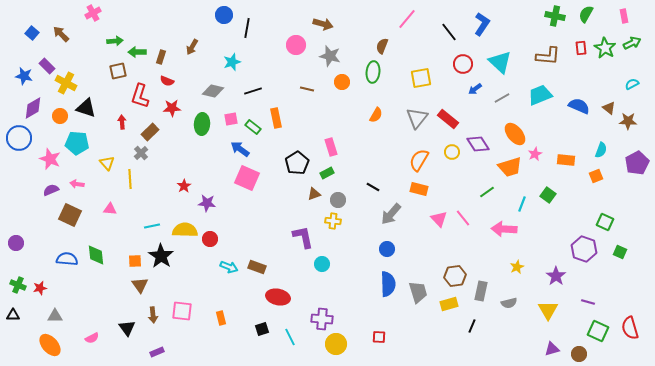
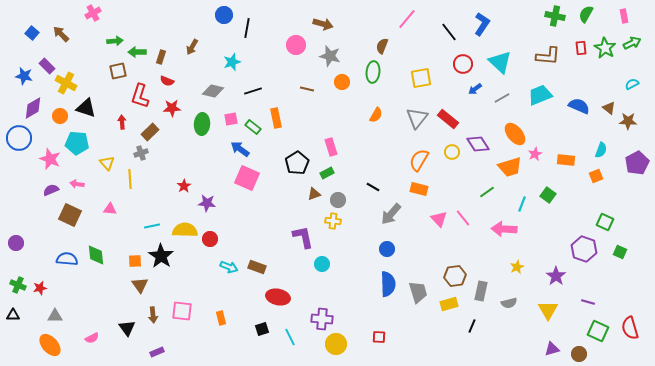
gray cross at (141, 153): rotated 24 degrees clockwise
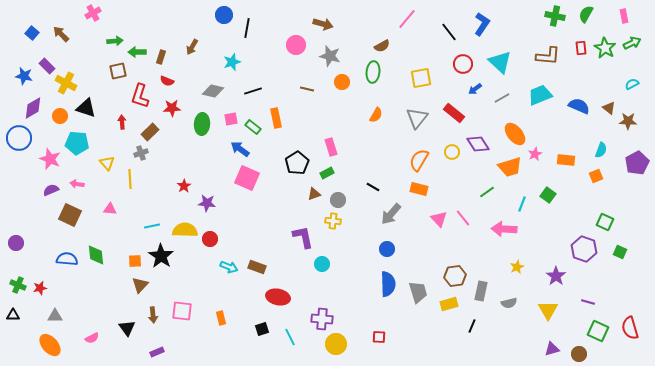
brown semicircle at (382, 46): rotated 140 degrees counterclockwise
red rectangle at (448, 119): moved 6 px right, 6 px up
brown triangle at (140, 285): rotated 18 degrees clockwise
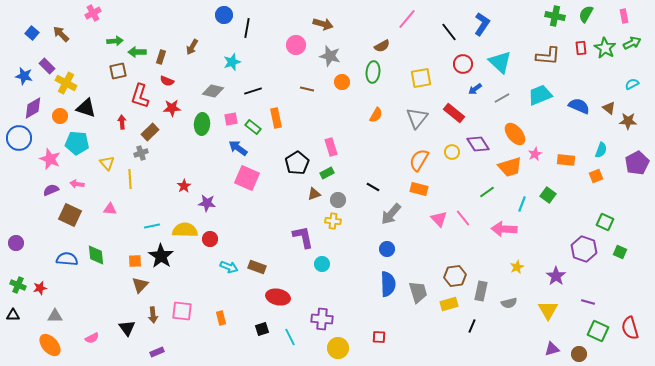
blue arrow at (240, 149): moved 2 px left, 1 px up
yellow circle at (336, 344): moved 2 px right, 4 px down
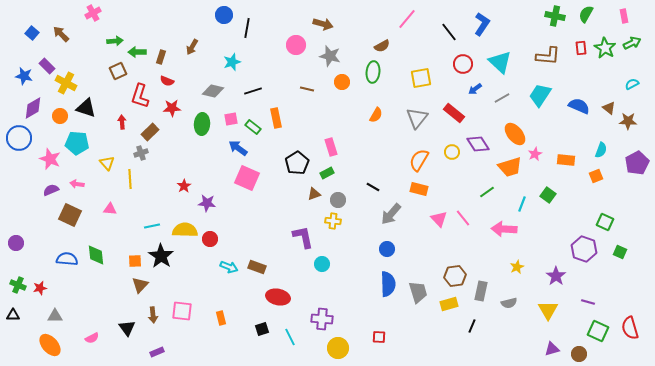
brown square at (118, 71): rotated 12 degrees counterclockwise
cyan trapezoid at (540, 95): rotated 35 degrees counterclockwise
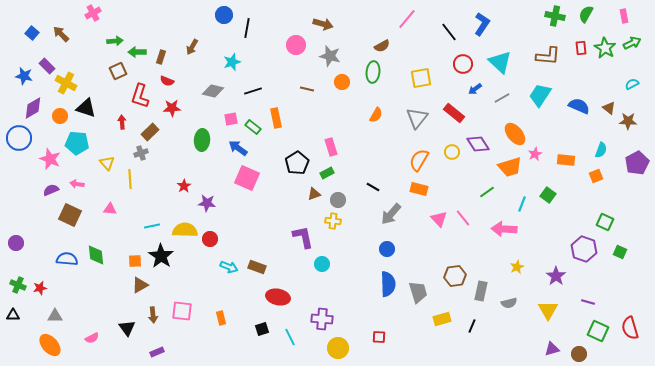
green ellipse at (202, 124): moved 16 px down
brown triangle at (140, 285): rotated 18 degrees clockwise
yellow rectangle at (449, 304): moved 7 px left, 15 px down
